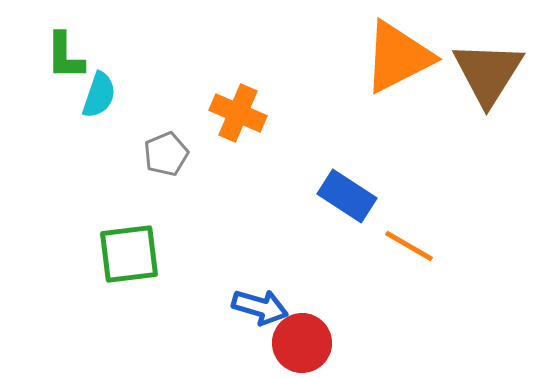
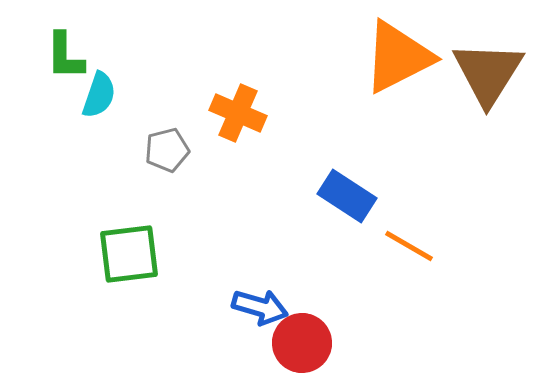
gray pentagon: moved 1 px right, 4 px up; rotated 9 degrees clockwise
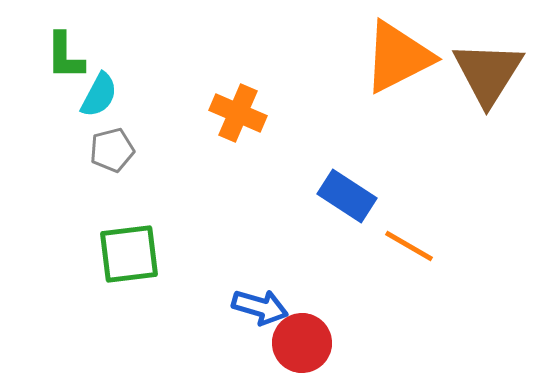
cyan semicircle: rotated 9 degrees clockwise
gray pentagon: moved 55 px left
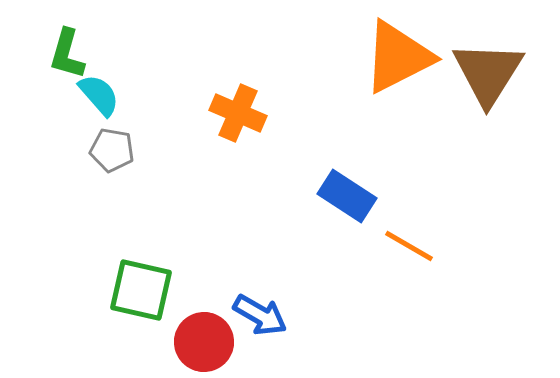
green L-shape: moved 2 px right, 2 px up; rotated 16 degrees clockwise
cyan semicircle: rotated 69 degrees counterclockwise
gray pentagon: rotated 24 degrees clockwise
green square: moved 12 px right, 36 px down; rotated 20 degrees clockwise
blue arrow: moved 8 px down; rotated 14 degrees clockwise
red circle: moved 98 px left, 1 px up
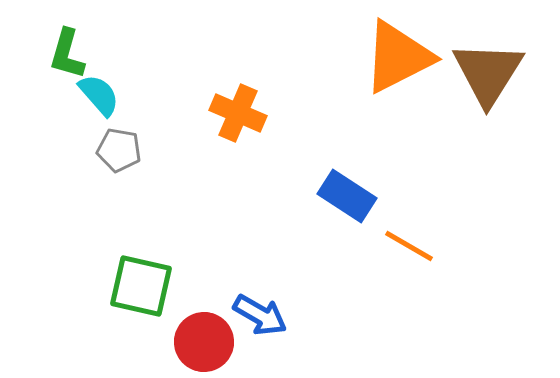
gray pentagon: moved 7 px right
green square: moved 4 px up
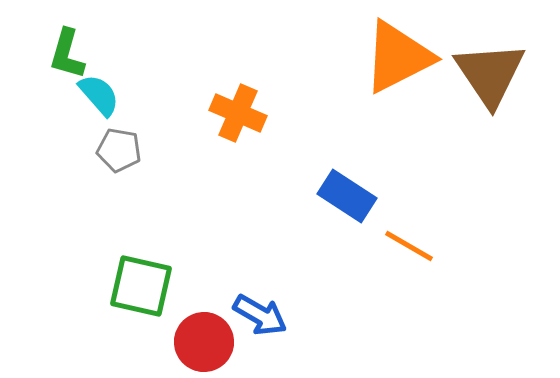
brown triangle: moved 2 px right, 1 px down; rotated 6 degrees counterclockwise
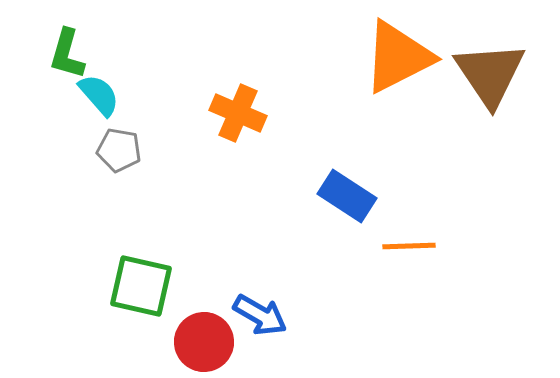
orange line: rotated 32 degrees counterclockwise
